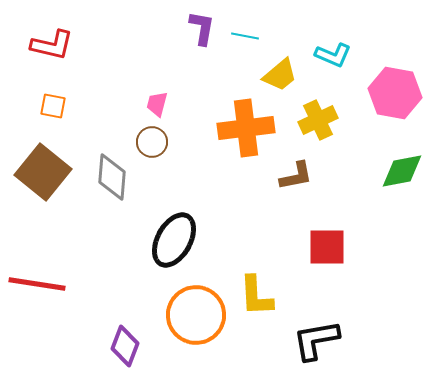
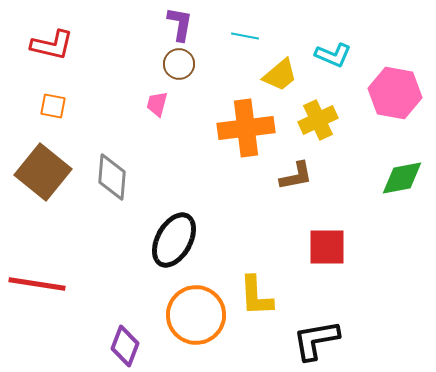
purple L-shape: moved 22 px left, 4 px up
brown circle: moved 27 px right, 78 px up
green diamond: moved 7 px down
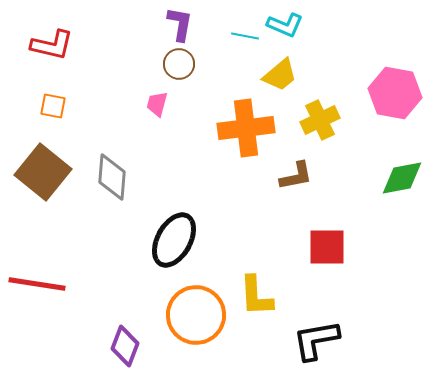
cyan L-shape: moved 48 px left, 30 px up
yellow cross: moved 2 px right
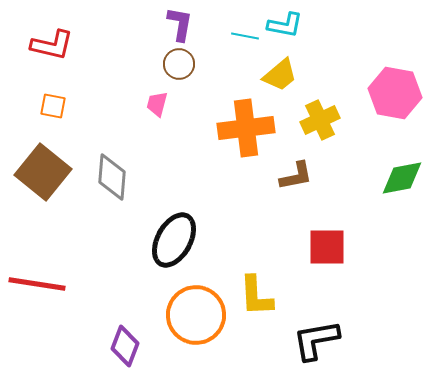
cyan L-shape: rotated 12 degrees counterclockwise
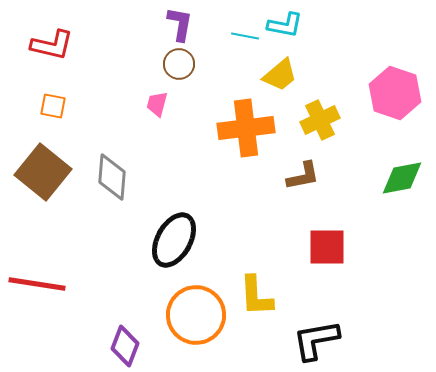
pink hexagon: rotated 9 degrees clockwise
brown L-shape: moved 7 px right
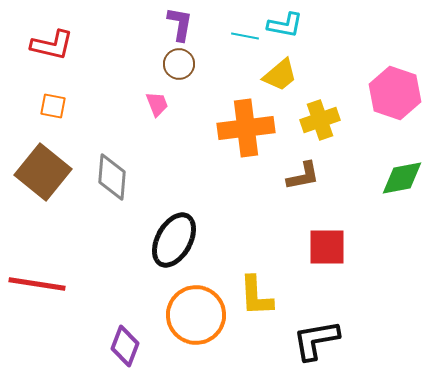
pink trapezoid: rotated 144 degrees clockwise
yellow cross: rotated 6 degrees clockwise
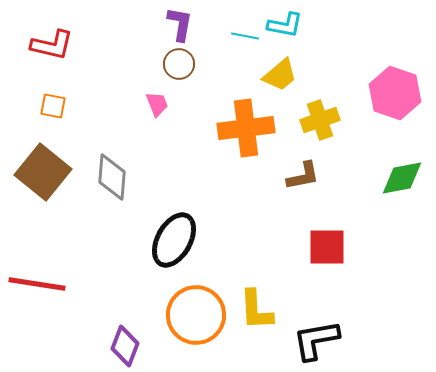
yellow L-shape: moved 14 px down
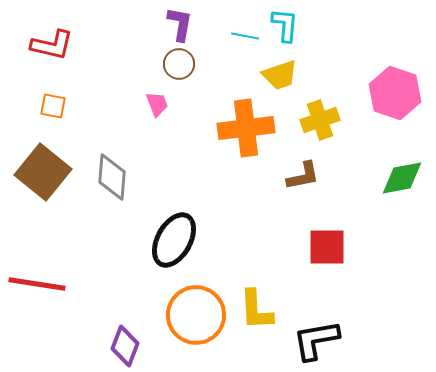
cyan L-shape: rotated 96 degrees counterclockwise
yellow trapezoid: rotated 21 degrees clockwise
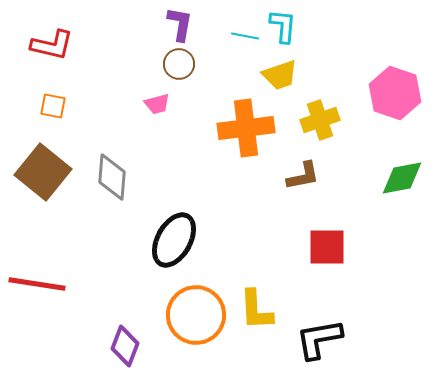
cyan L-shape: moved 2 px left, 1 px down
pink trapezoid: rotated 96 degrees clockwise
black L-shape: moved 3 px right, 1 px up
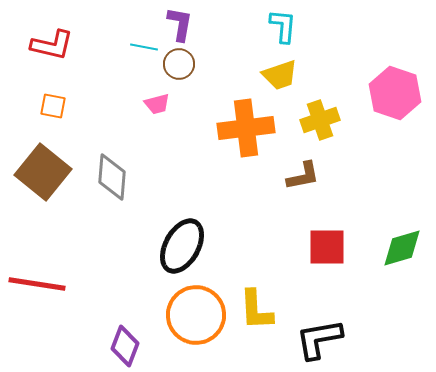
cyan line: moved 101 px left, 11 px down
green diamond: moved 70 px down; rotated 6 degrees counterclockwise
black ellipse: moved 8 px right, 6 px down
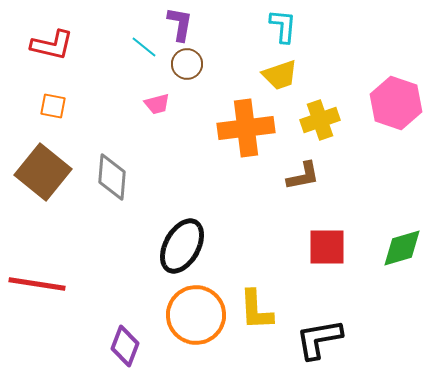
cyan line: rotated 28 degrees clockwise
brown circle: moved 8 px right
pink hexagon: moved 1 px right, 10 px down
